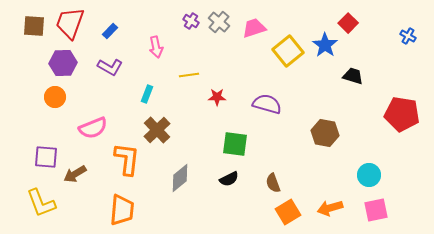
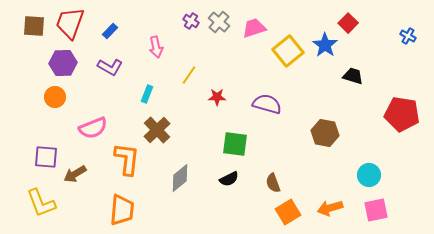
yellow line: rotated 48 degrees counterclockwise
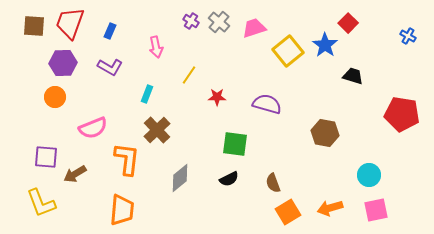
blue rectangle: rotated 21 degrees counterclockwise
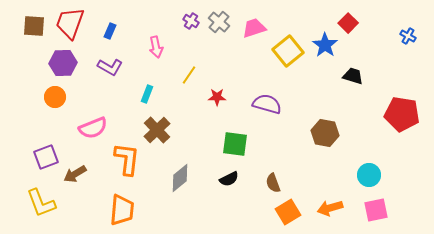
purple square: rotated 25 degrees counterclockwise
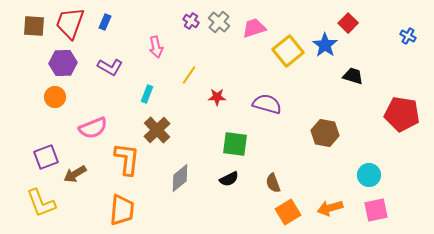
blue rectangle: moved 5 px left, 9 px up
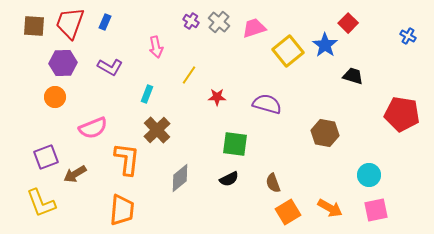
orange arrow: rotated 135 degrees counterclockwise
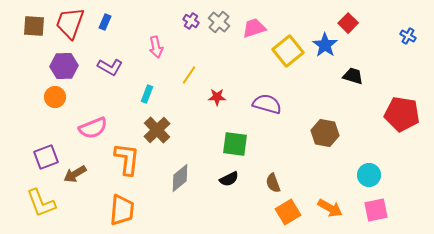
purple hexagon: moved 1 px right, 3 px down
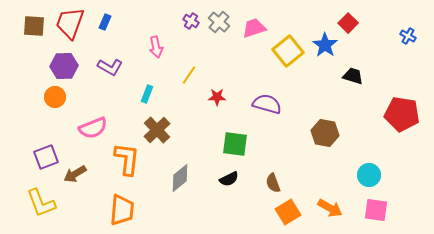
pink square: rotated 20 degrees clockwise
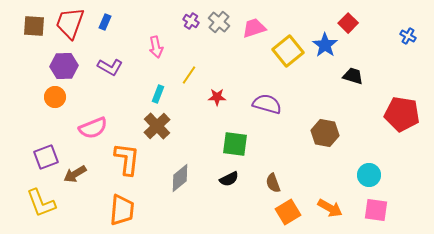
cyan rectangle: moved 11 px right
brown cross: moved 4 px up
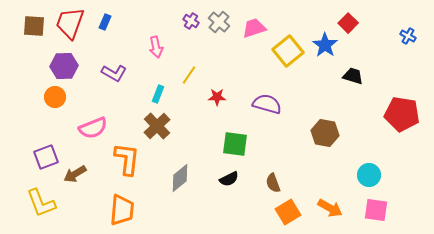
purple L-shape: moved 4 px right, 6 px down
